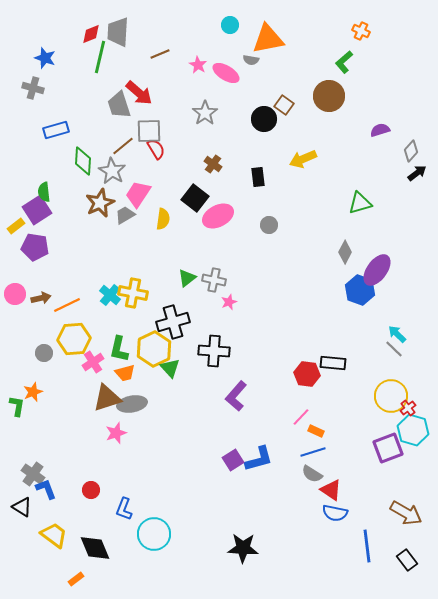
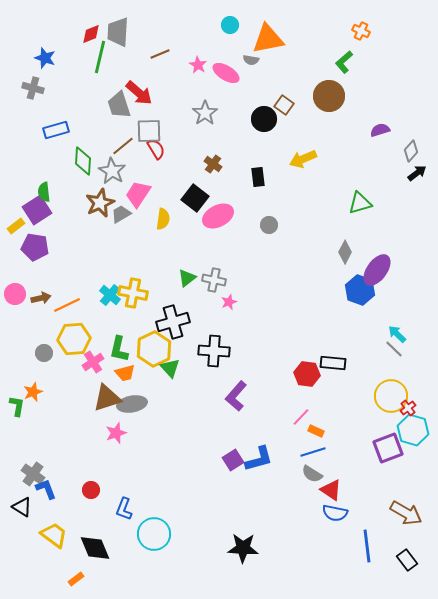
gray trapezoid at (125, 215): moved 4 px left, 1 px up
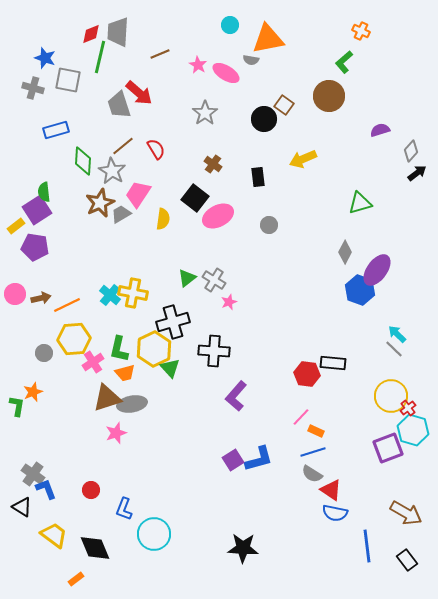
gray square at (149, 131): moved 81 px left, 51 px up; rotated 12 degrees clockwise
gray cross at (214, 280): rotated 20 degrees clockwise
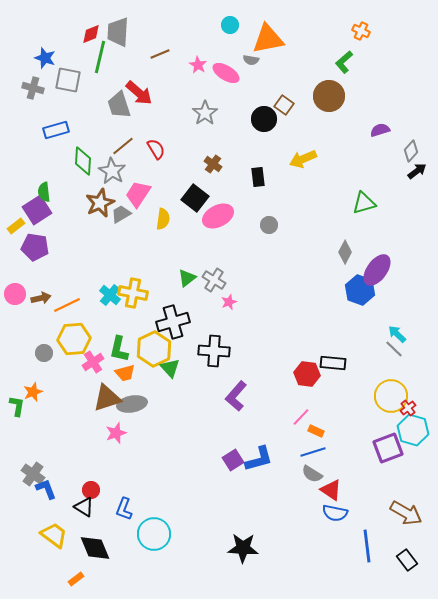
black arrow at (417, 173): moved 2 px up
green triangle at (360, 203): moved 4 px right
black triangle at (22, 507): moved 62 px right
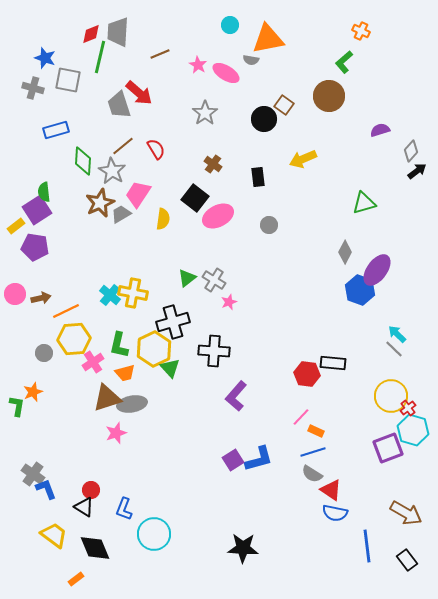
orange line at (67, 305): moved 1 px left, 6 px down
green L-shape at (119, 349): moved 4 px up
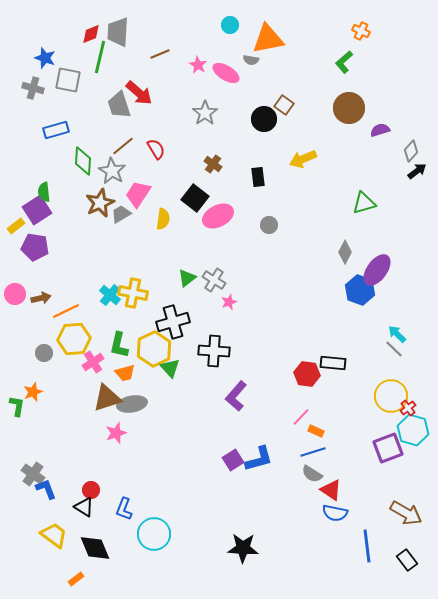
brown circle at (329, 96): moved 20 px right, 12 px down
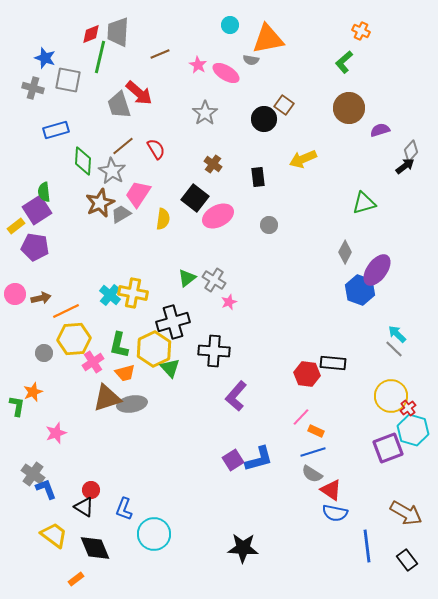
black arrow at (417, 171): moved 12 px left, 5 px up
pink star at (116, 433): moved 60 px left
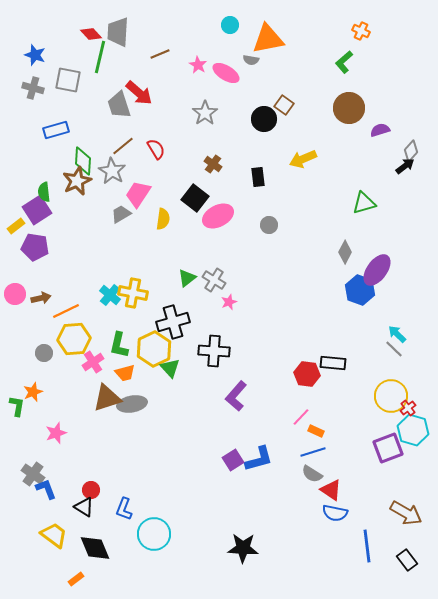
red diamond at (91, 34): rotated 70 degrees clockwise
blue star at (45, 58): moved 10 px left, 3 px up
brown star at (100, 203): moved 23 px left, 22 px up
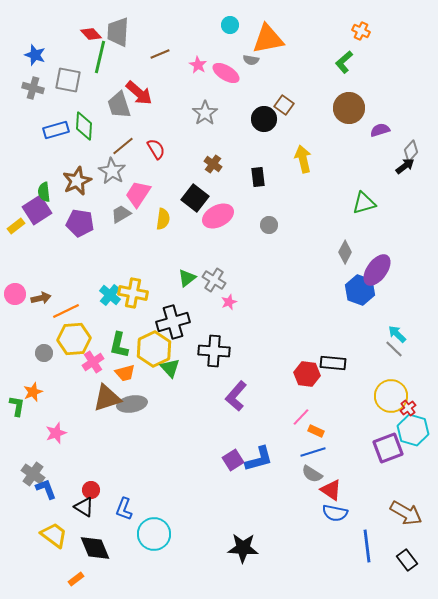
yellow arrow at (303, 159): rotated 100 degrees clockwise
green diamond at (83, 161): moved 1 px right, 35 px up
purple pentagon at (35, 247): moved 45 px right, 24 px up
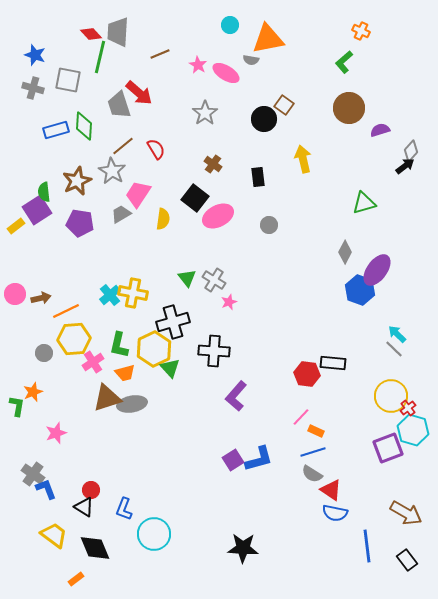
green triangle at (187, 278): rotated 30 degrees counterclockwise
cyan cross at (110, 295): rotated 10 degrees clockwise
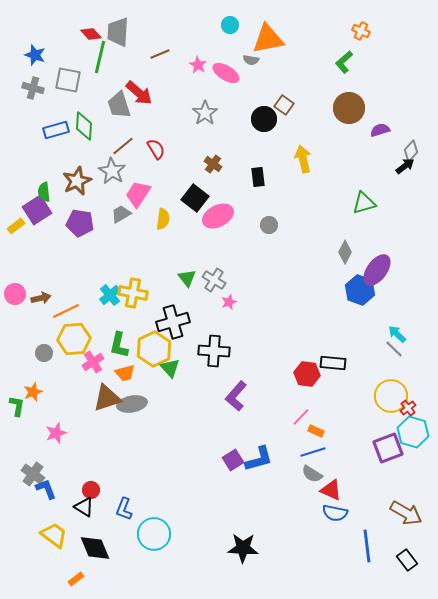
cyan hexagon at (413, 430): moved 2 px down
red triangle at (331, 490): rotated 10 degrees counterclockwise
